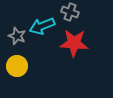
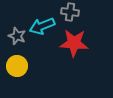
gray cross: rotated 12 degrees counterclockwise
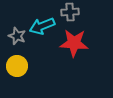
gray cross: rotated 12 degrees counterclockwise
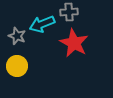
gray cross: moved 1 px left
cyan arrow: moved 2 px up
red star: rotated 24 degrees clockwise
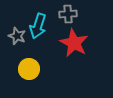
gray cross: moved 1 px left, 2 px down
cyan arrow: moved 4 px left, 2 px down; rotated 50 degrees counterclockwise
yellow circle: moved 12 px right, 3 px down
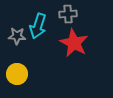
gray star: rotated 18 degrees counterclockwise
yellow circle: moved 12 px left, 5 px down
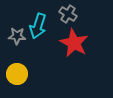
gray cross: rotated 36 degrees clockwise
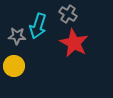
yellow circle: moved 3 px left, 8 px up
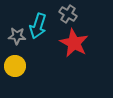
yellow circle: moved 1 px right
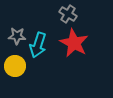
cyan arrow: moved 19 px down
